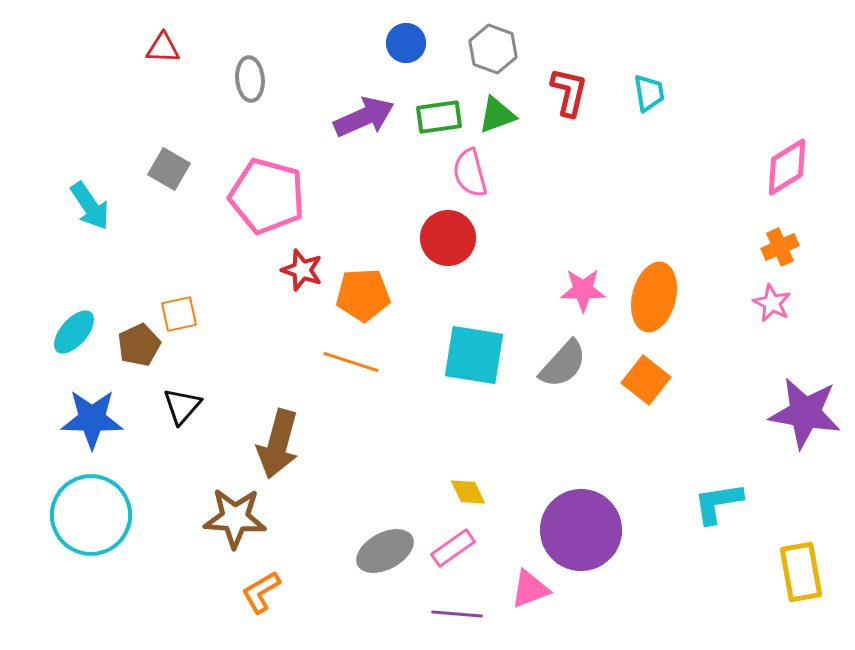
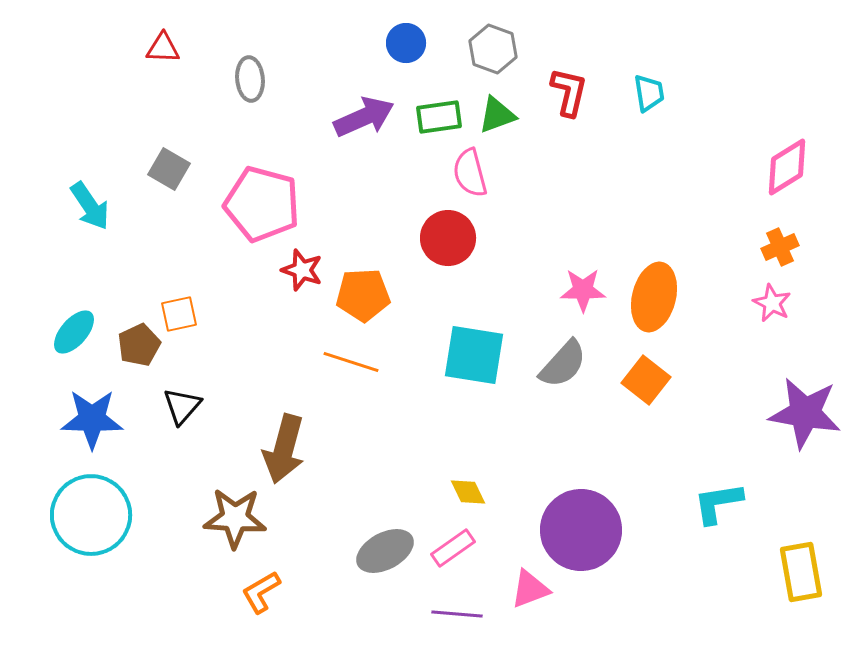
pink pentagon at (267, 196): moved 5 px left, 8 px down
brown arrow at (278, 444): moved 6 px right, 5 px down
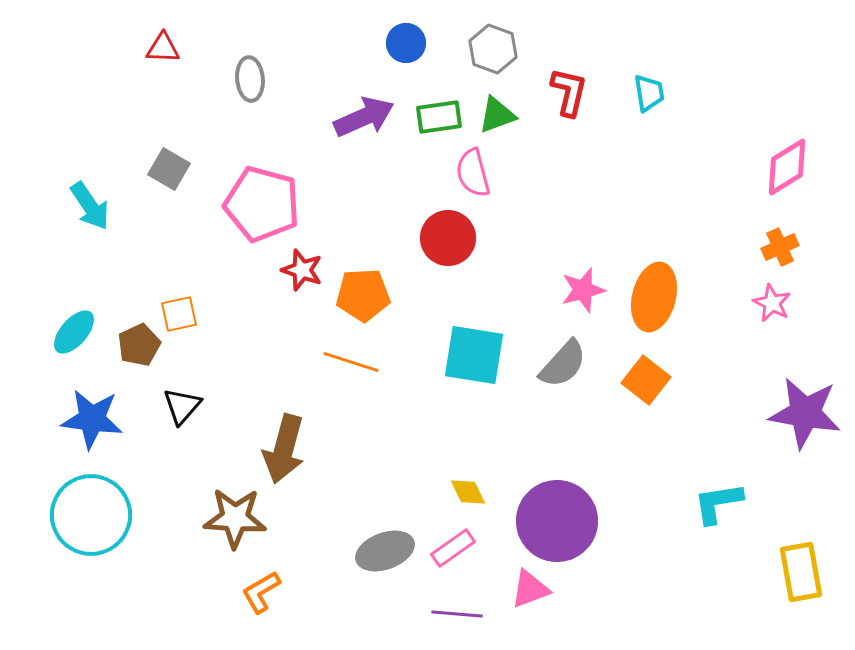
pink semicircle at (470, 173): moved 3 px right
pink star at (583, 290): rotated 15 degrees counterclockwise
blue star at (92, 419): rotated 6 degrees clockwise
purple circle at (581, 530): moved 24 px left, 9 px up
gray ellipse at (385, 551): rotated 8 degrees clockwise
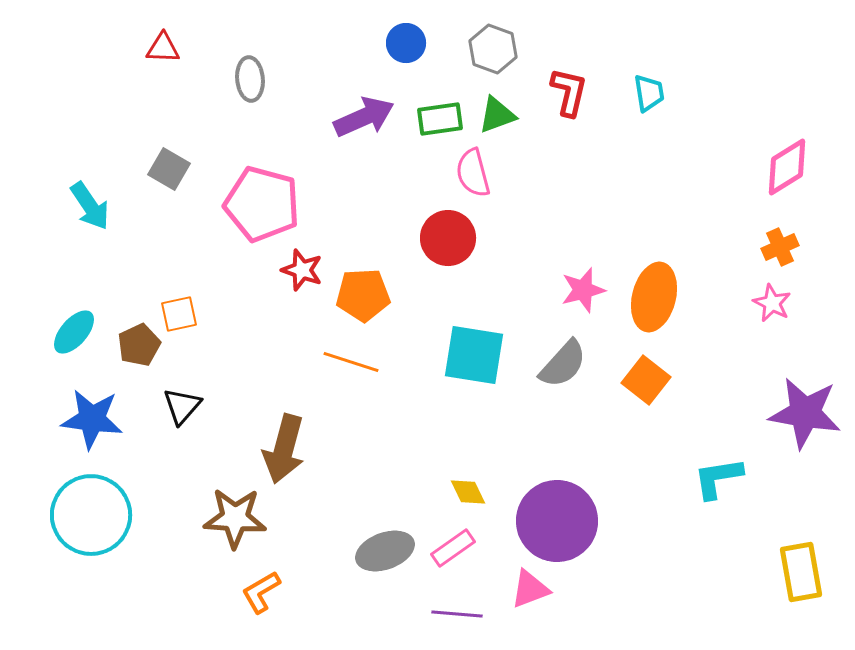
green rectangle at (439, 117): moved 1 px right, 2 px down
cyan L-shape at (718, 503): moved 25 px up
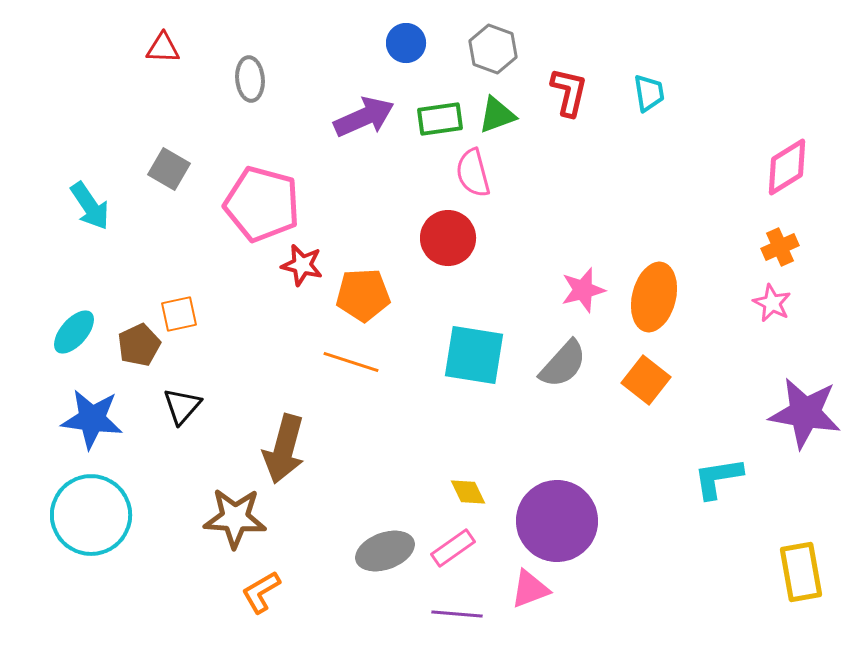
red star at (302, 270): moved 5 px up; rotated 6 degrees counterclockwise
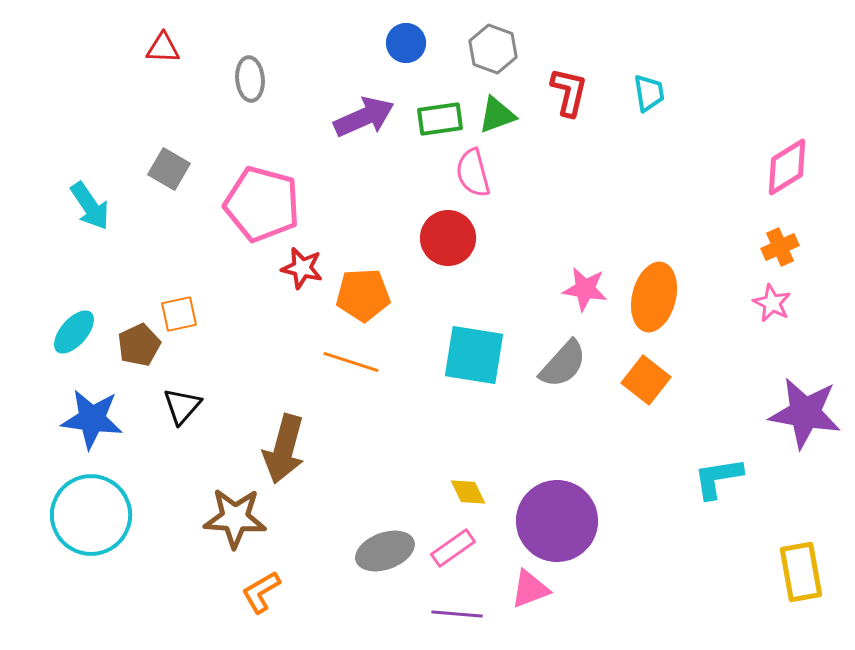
red star at (302, 265): moved 3 px down
pink star at (583, 290): moved 2 px right, 1 px up; rotated 24 degrees clockwise
